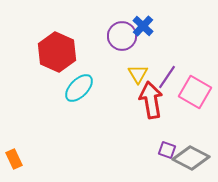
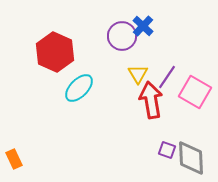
red hexagon: moved 2 px left
gray diamond: rotated 60 degrees clockwise
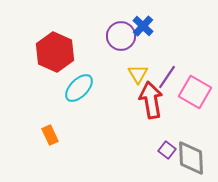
purple circle: moved 1 px left
purple square: rotated 18 degrees clockwise
orange rectangle: moved 36 px right, 24 px up
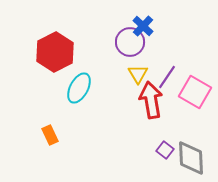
purple circle: moved 9 px right, 6 px down
red hexagon: rotated 9 degrees clockwise
cyan ellipse: rotated 16 degrees counterclockwise
purple square: moved 2 px left
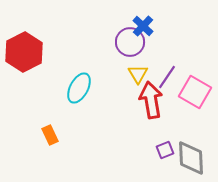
red hexagon: moved 31 px left
purple square: rotated 30 degrees clockwise
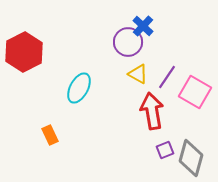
purple circle: moved 2 px left
yellow triangle: rotated 30 degrees counterclockwise
red arrow: moved 1 px right, 11 px down
gray diamond: rotated 18 degrees clockwise
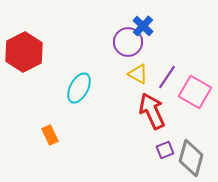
red arrow: rotated 15 degrees counterclockwise
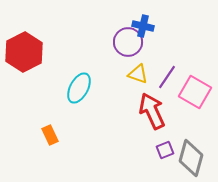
blue cross: rotated 30 degrees counterclockwise
yellow triangle: rotated 10 degrees counterclockwise
